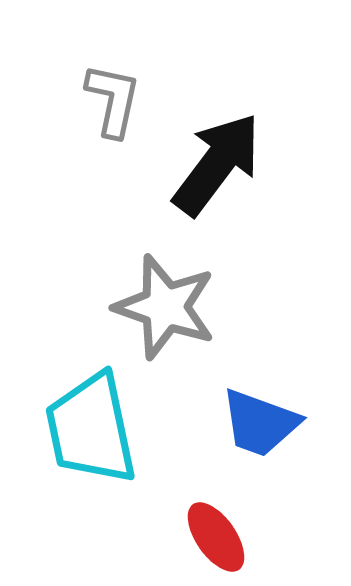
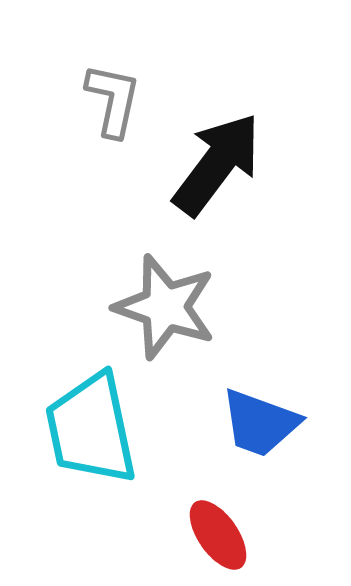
red ellipse: moved 2 px right, 2 px up
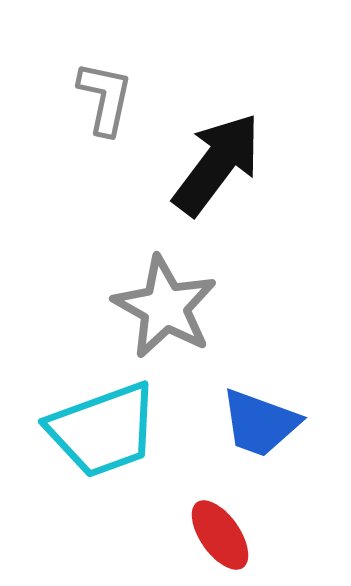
gray L-shape: moved 8 px left, 2 px up
gray star: rotated 10 degrees clockwise
cyan trapezoid: moved 12 px right, 1 px down; rotated 98 degrees counterclockwise
red ellipse: moved 2 px right
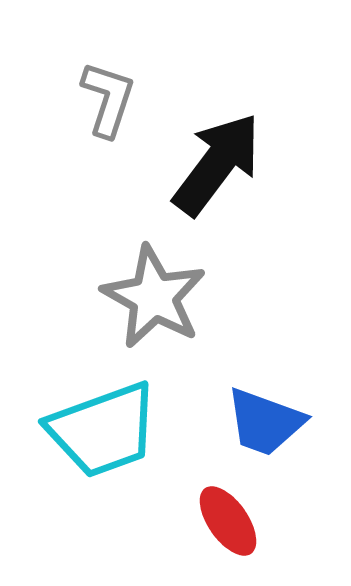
gray L-shape: moved 3 px right, 1 px down; rotated 6 degrees clockwise
gray star: moved 11 px left, 10 px up
blue trapezoid: moved 5 px right, 1 px up
red ellipse: moved 8 px right, 14 px up
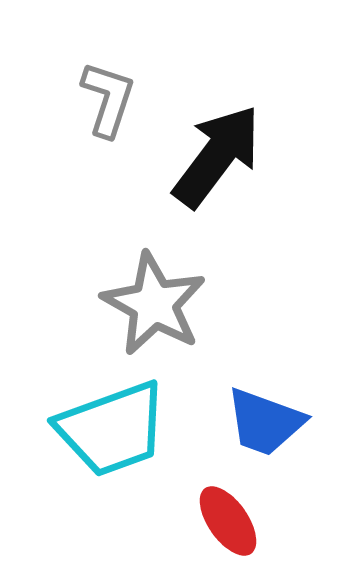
black arrow: moved 8 px up
gray star: moved 7 px down
cyan trapezoid: moved 9 px right, 1 px up
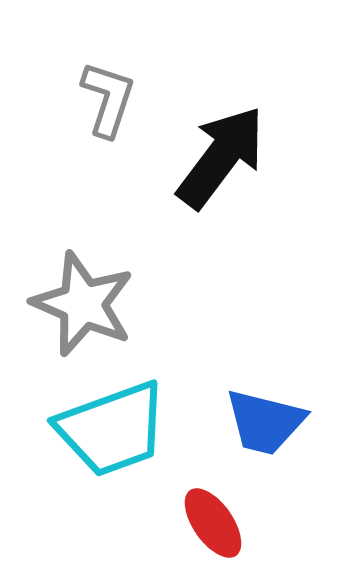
black arrow: moved 4 px right, 1 px down
gray star: moved 71 px left; rotated 6 degrees counterclockwise
blue trapezoid: rotated 6 degrees counterclockwise
red ellipse: moved 15 px left, 2 px down
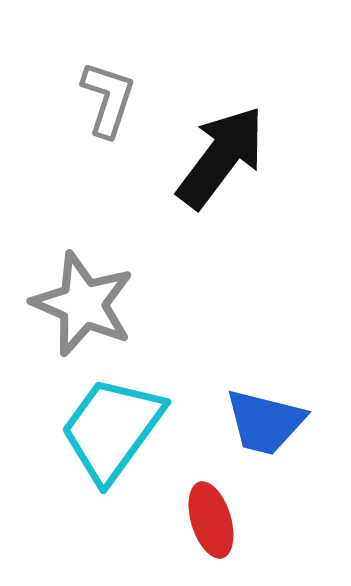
cyan trapezoid: rotated 146 degrees clockwise
red ellipse: moved 2 px left, 3 px up; rotated 18 degrees clockwise
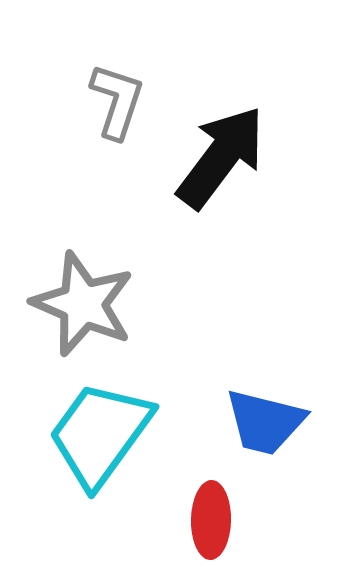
gray L-shape: moved 9 px right, 2 px down
cyan trapezoid: moved 12 px left, 5 px down
red ellipse: rotated 18 degrees clockwise
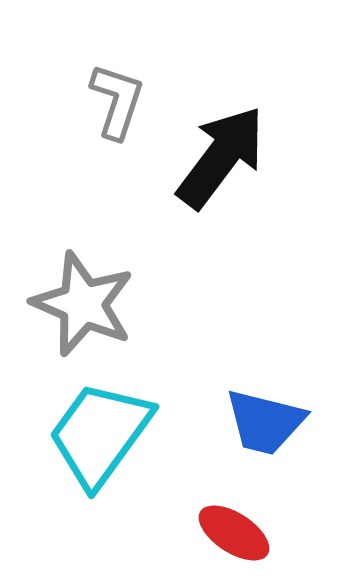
red ellipse: moved 23 px right, 13 px down; rotated 58 degrees counterclockwise
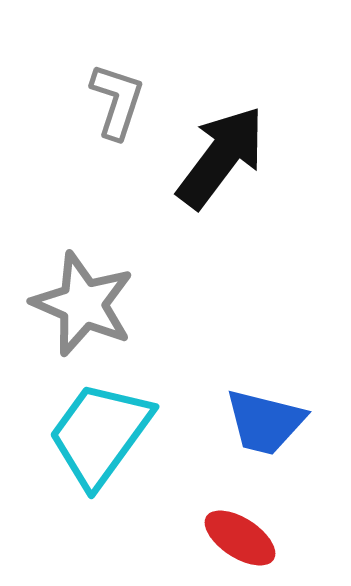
red ellipse: moved 6 px right, 5 px down
